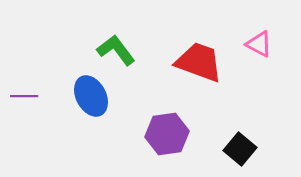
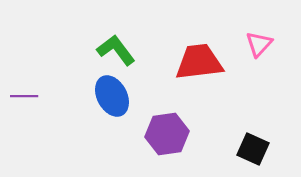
pink triangle: rotated 44 degrees clockwise
red trapezoid: rotated 27 degrees counterclockwise
blue ellipse: moved 21 px right
black square: moved 13 px right; rotated 16 degrees counterclockwise
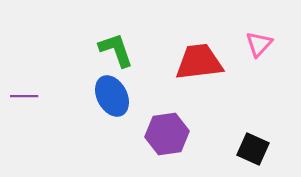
green L-shape: rotated 18 degrees clockwise
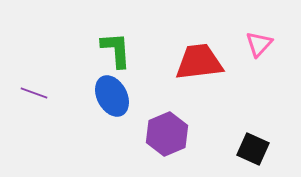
green L-shape: rotated 15 degrees clockwise
purple line: moved 10 px right, 3 px up; rotated 20 degrees clockwise
purple hexagon: rotated 15 degrees counterclockwise
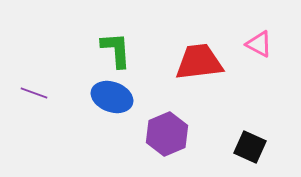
pink triangle: rotated 44 degrees counterclockwise
blue ellipse: moved 1 px down; rotated 42 degrees counterclockwise
black square: moved 3 px left, 2 px up
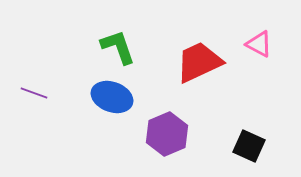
green L-shape: moved 2 px right, 3 px up; rotated 15 degrees counterclockwise
red trapezoid: rotated 18 degrees counterclockwise
black square: moved 1 px left, 1 px up
